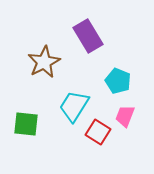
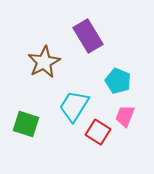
green square: rotated 12 degrees clockwise
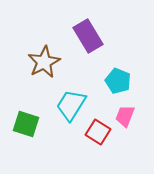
cyan trapezoid: moved 3 px left, 1 px up
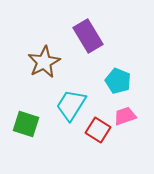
pink trapezoid: rotated 50 degrees clockwise
red square: moved 2 px up
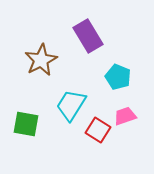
brown star: moved 3 px left, 2 px up
cyan pentagon: moved 4 px up
green square: rotated 8 degrees counterclockwise
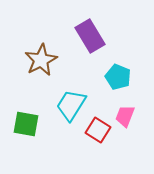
purple rectangle: moved 2 px right
pink trapezoid: rotated 50 degrees counterclockwise
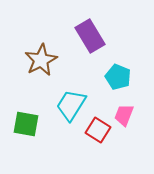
pink trapezoid: moved 1 px left, 1 px up
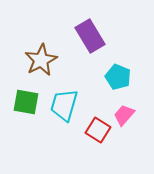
cyan trapezoid: moved 7 px left; rotated 16 degrees counterclockwise
pink trapezoid: rotated 20 degrees clockwise
green square: moved 22 px up
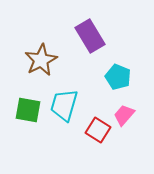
green square: moved 2 px right, 8 px down
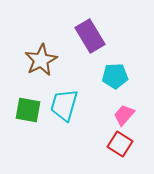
cyan pentagon: moved 3 px left, 1 px up; rotated 25 degrees counterclockwise
red square: moved 22 px right, 14 px down
